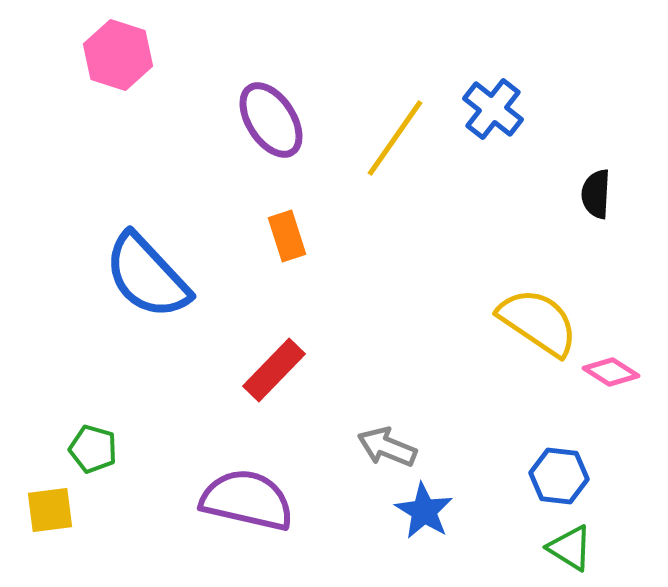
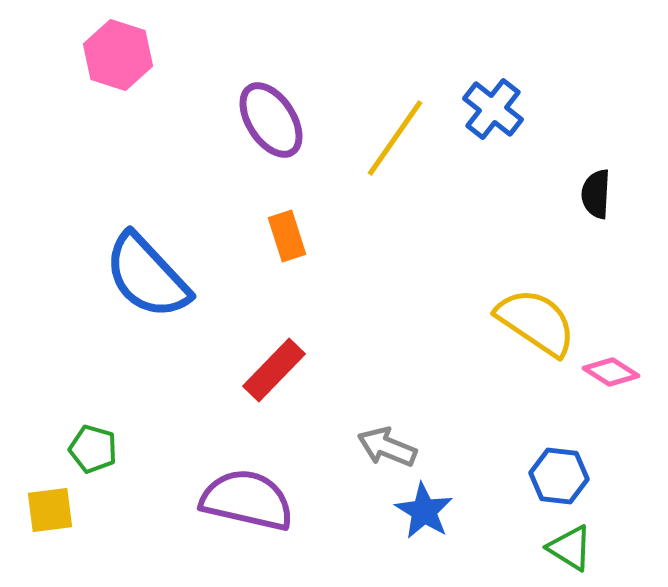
yellow semicircle: moved 2 px left
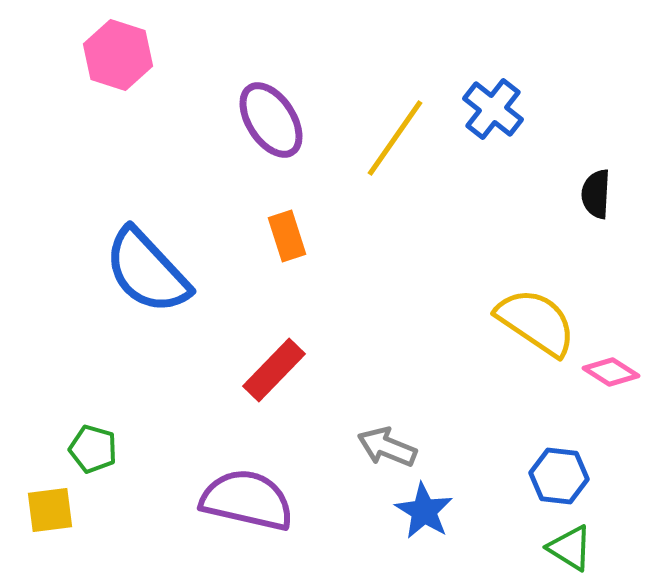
blue semicircle: moved 5 px up
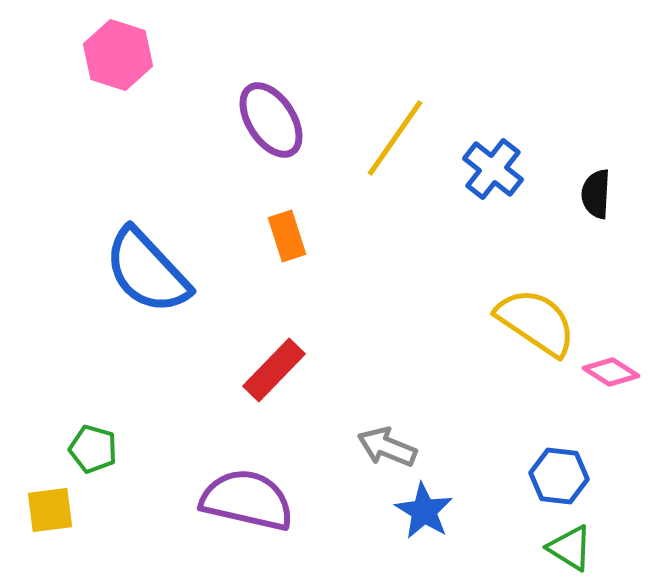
blue cross: moved 60 px down
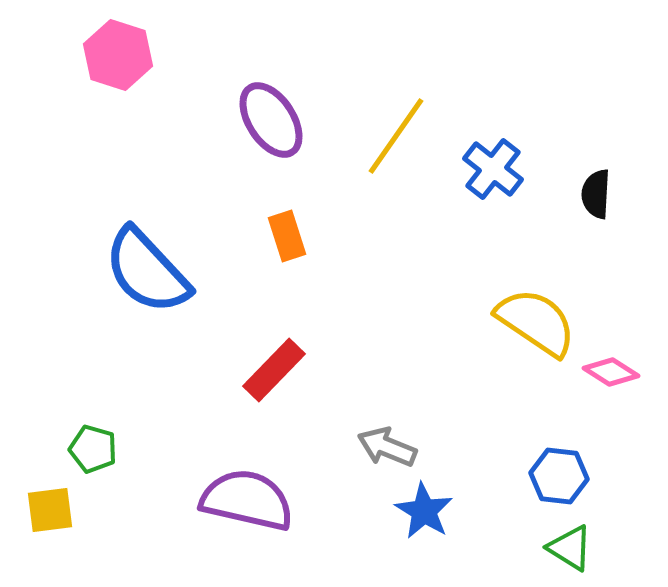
yellow line: moved 1 px right, 2 px up
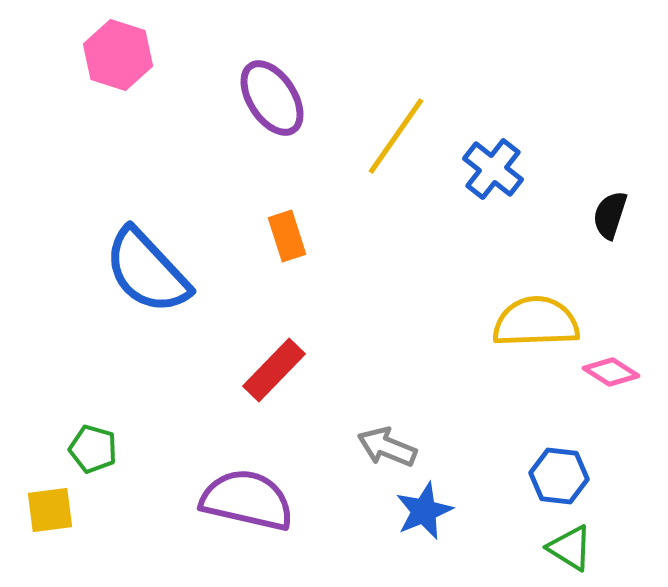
purple ellipse: moved 1 px right, 22 px up
black semicircle: moved 14 px right, 21 px down; rotated 15 degrees clockwise
yellow semicircle: rotated 36 degrees counterclockwise
blue star: rotated 18 degrees clockwise
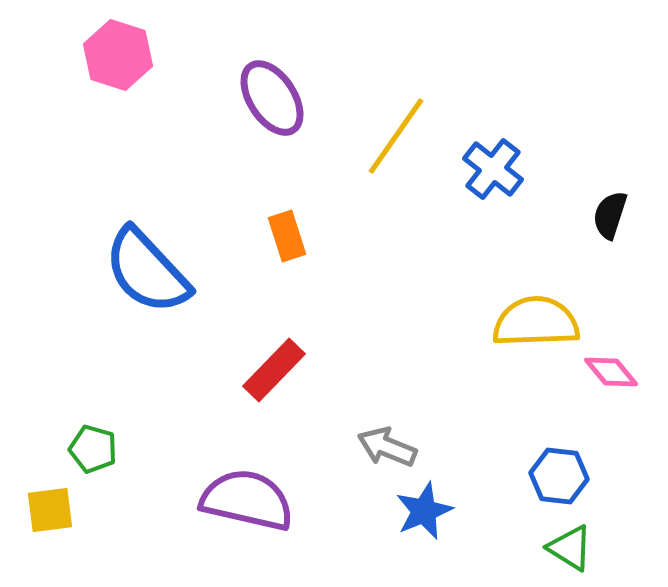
pink diamond: rotated 18 degrees clockwise
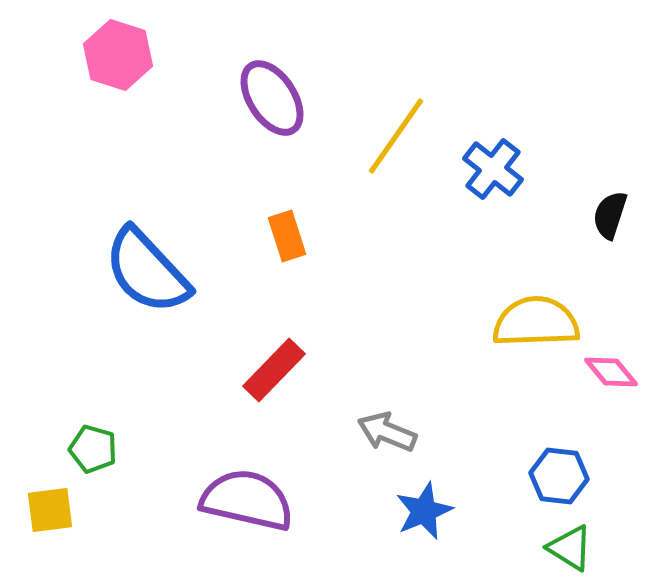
gray arrow: moved 15 px up
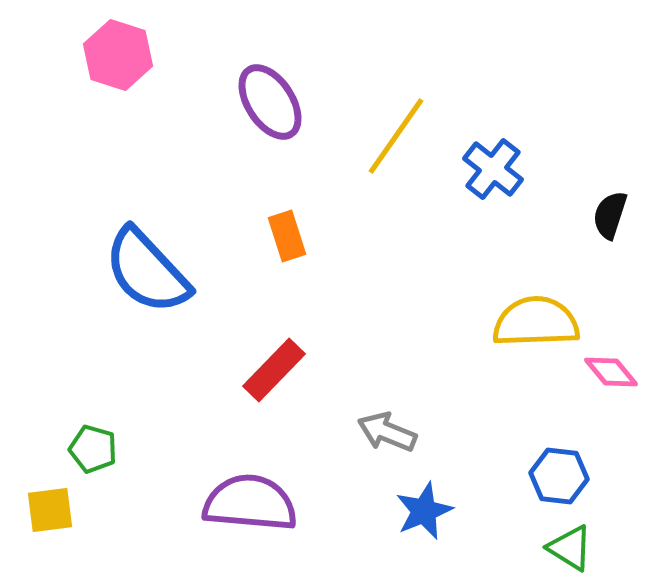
purple ellipse: moved 2 px left, 4 px down
purple semicircle: moved 3 px right, 3 px down; rotated 8 degrees counterclockwise
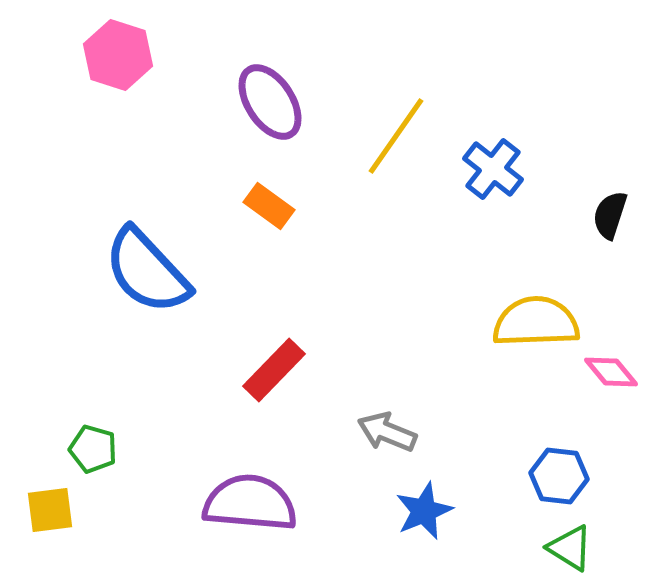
orange rectangle: moved 18 px left, 30 px up; rotated 36 degrees counterclockwise
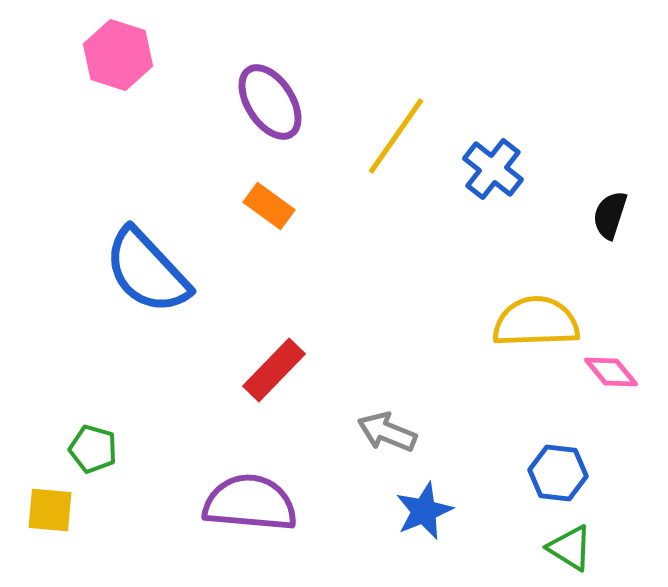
blue hexagon: moved 1 px left, 3 px up
yellow square: rotated 12 degrees clockwise
